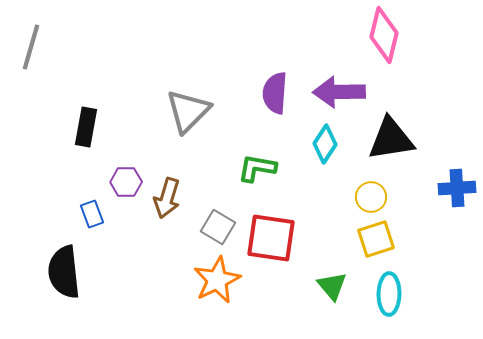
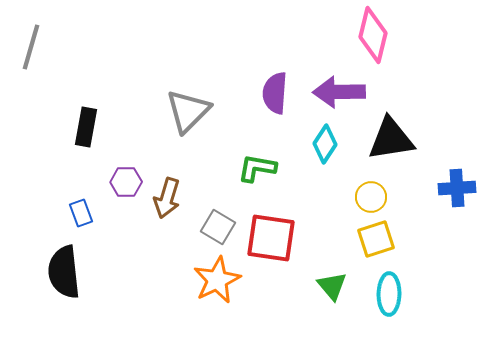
pink diamond: moved 11 px left
blue rectangle: moved 11 px left, 1 px up
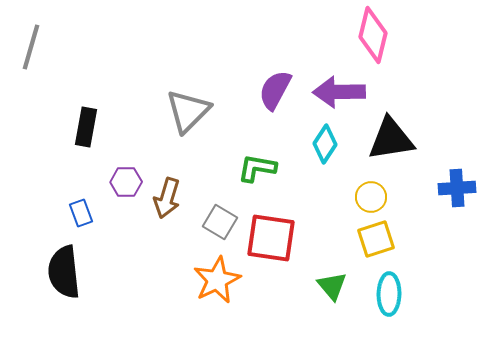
purple semicircle: moved 3 px up; rotated 24 degrees clockwise
gray square: moved 2 px right, 5 px up
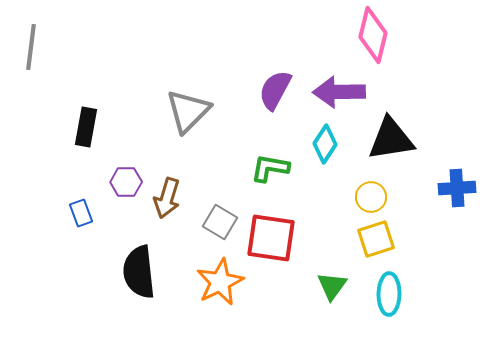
gray line: rotated 9 degrees counterclockwise
green L-shape: moved 13 px right
black semicircle: moved 75 px right
orange star: moved 3 px right, 2 px down
green triangle: rotated 16 degrees clockwise
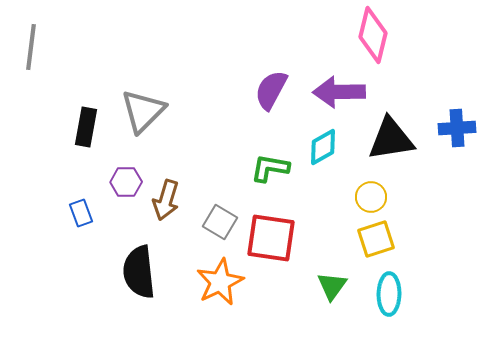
purple semicircle: moved 4 px left
gray triangle: moved 45 px left
cyan diamond: moved 2 px left, 3 px down; rotated 27 degrees clockwise
blue cross: moved 60 px up
brown arrow: moved 1 px left, 2 px down
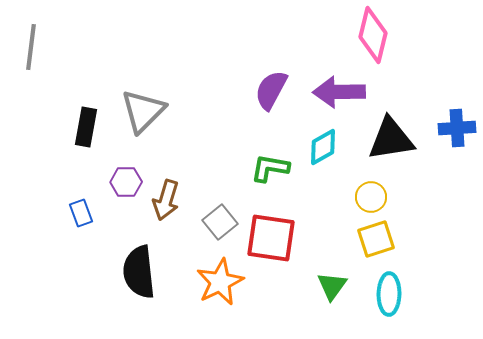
gray square: rotated 20 degrees clockwise
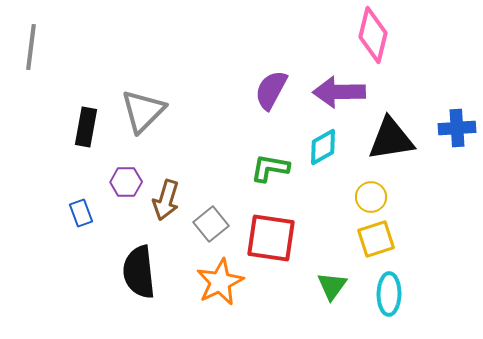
gray square: moved 9 px left, 2 px down
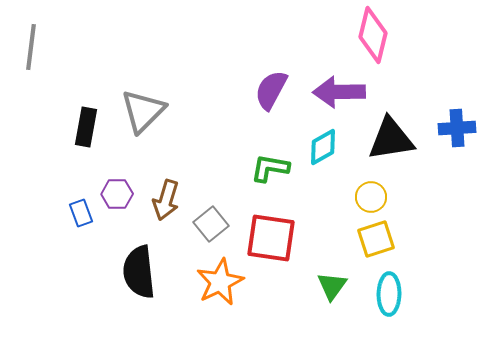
purple hexagon: moved 9 px left, 12 px down
